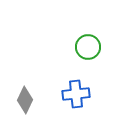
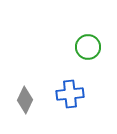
blue cross: moved 6 px left
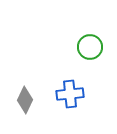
green circle: moved 2 px right
